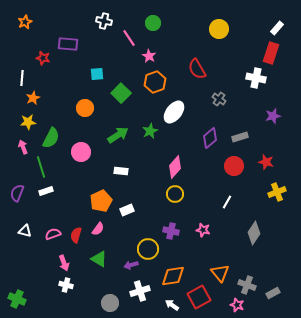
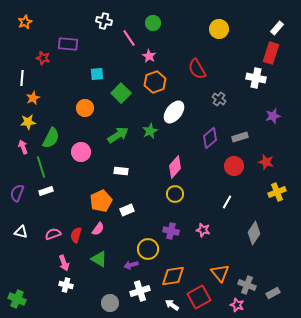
white triangle at (25, 231): moved 4 px left, 1 px down
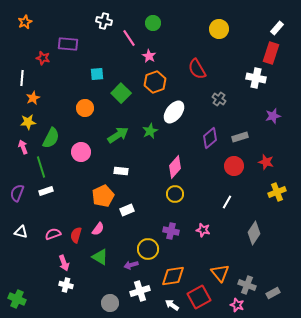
orange pentagon at (101, 201): moved 2 px right, 5 px up
green triangle at (99, 259): moved 1 px right, 2 px up
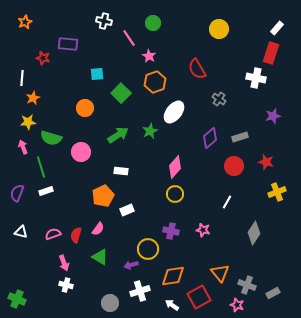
green semicircle at (51, 138): rotated 80 degrees clockwise
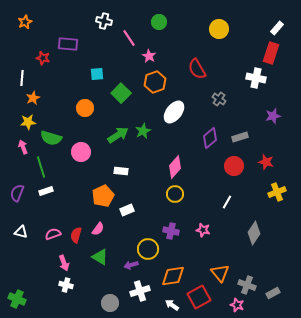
green circle at (153, 23): moved 6 px right, 1 px up
green star at (150, 131): moved 7 px left
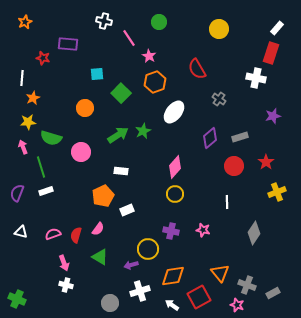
red star at (266, 162): rotated 21 degrees clockwise
white line at (227, 202): rotated 32 degrees counterclockwise
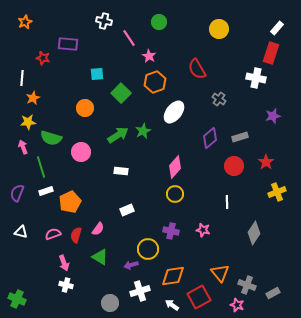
orange pentagon at (103, 196): moved 33 px left, 6 px down
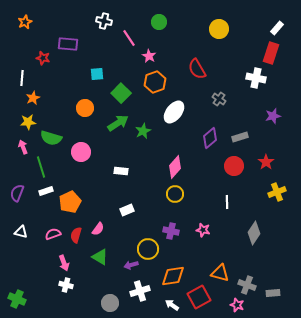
green arrow at (118, 135): moved 12 px up
orange triangle at (220, 273): rotated 36 degrees counterclockwise
gray rectangle at (273, 293): rotated 24 degrees clockwise
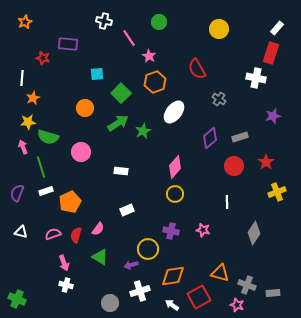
green semicircle at (51, 138): moved 3 px left, 1 px up
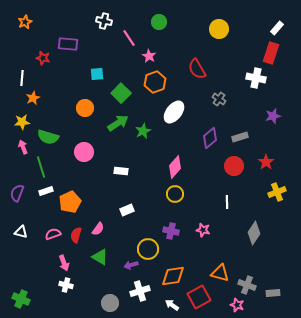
yellow star at (28, 122): moved 6 px left
pink circle at (81, 152): moved 3 px right
green cross at (17, 299): moved 4 px right
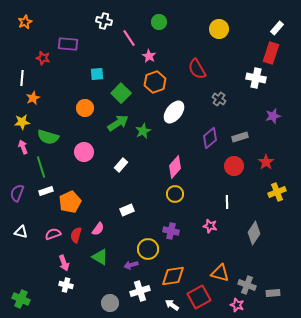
white rectangle at (121, 171): moved 6 px up; rotated 56 degrees counterclockwise
pink star at (203, 230): moved 7 px right, 4 px up
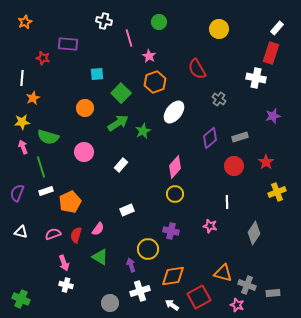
pink line at (129, 38): rotated 18 degrees clockwise
purple arrow at (131, 265): rotated 88 degrees clockwise
orange triangle at (220, 273): moved 3 px right
